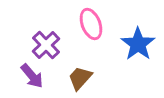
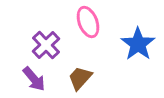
pink ellipse: moved 3 px left, 2 px up
purple arrow: moved 2 px right, 3 px down
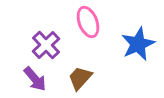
blue star: rotated 12 degrees clockwise
purple arrow: moved 1 px right
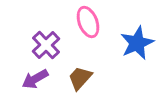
blue star: moved 1 px left, 1 px up
purple arrow: rotated 100 degrees clockwise
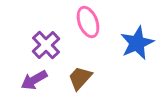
purple arrow: moved 1 px left, 1 px down
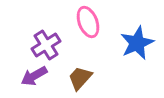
purple cross: rotated 12 degrees clockwise
purple arrow: moved 4 px up
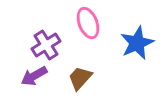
pink ellipse: moved 1 px down
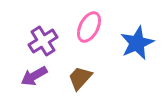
pink ellipse: moved 1 px right, 4 px down; rotated 48 degrees clockwise
purple cross: moved 3 px left, 4 px up
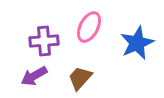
purple cross: moved 1 px right; rotated 28 degrees clockwise
